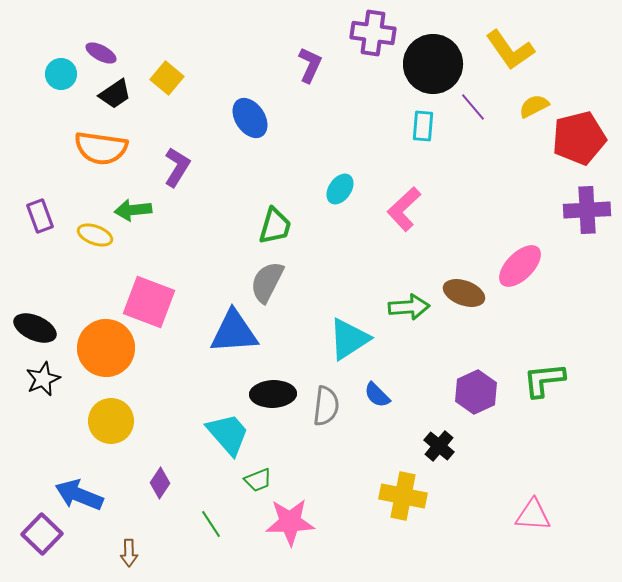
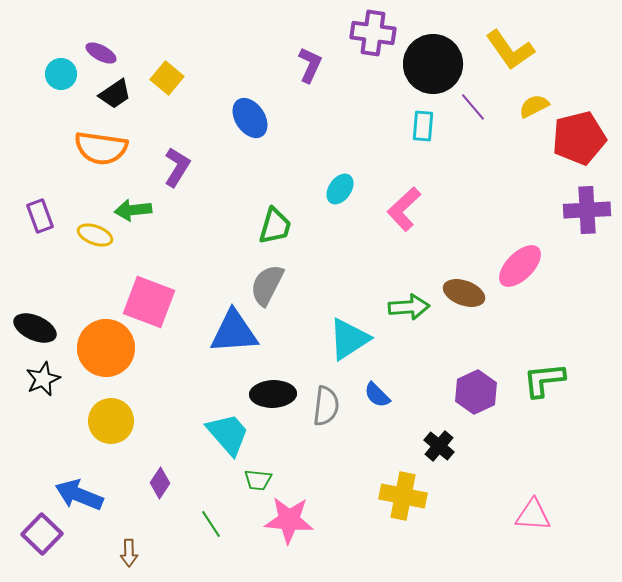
gray semicircle at (267, 282): moved 3 px down
green trapezoid at (258, 480): rotated 28 degrees clockwise
pink star at (290, 522): moved 1 px left, 2 px up; rotated 6 degrees clockwise
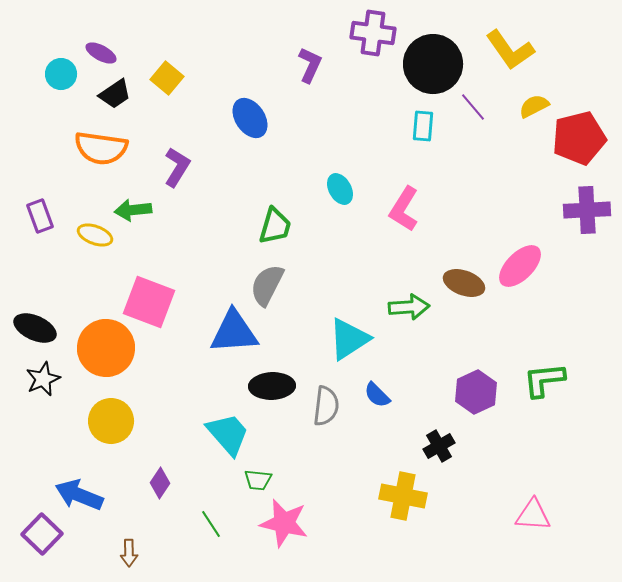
cyan ellipse at (340, 189): rotated 64 degrees counterclockwise
pink L-shape at (404, 209): rotated 15 degrees counterclockwise
brown ellipse at (464, 293): moved 10 px up
black ellipse at (273, 394): moved 1 px left, 8 px up
black cross at (439, 446): rotated 20 degrees clockwise
pink star at (289, 520): moved 5 px left, 3 px down; rotated 9 degrees clockwise
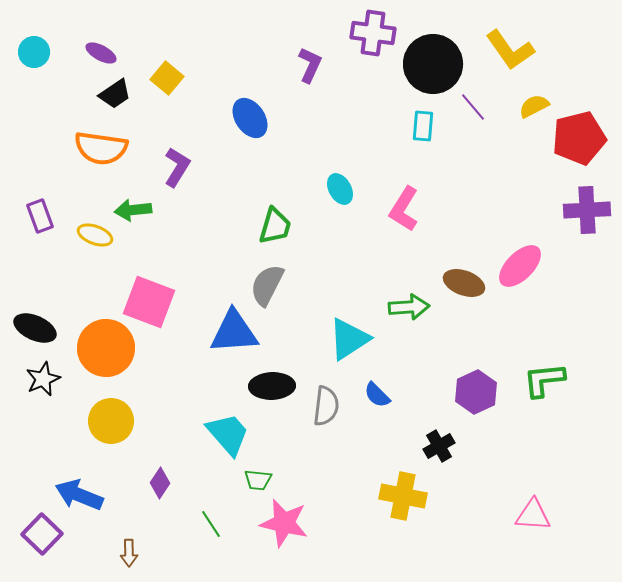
cyan circle at (61, 74): moved 27 px left, 22 px up
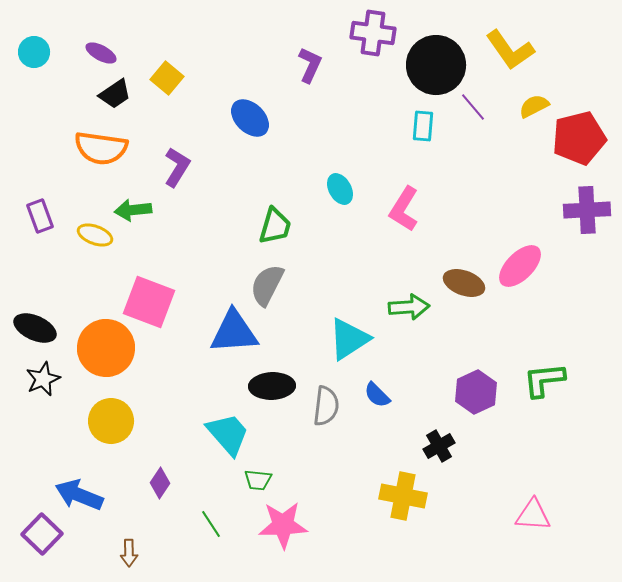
black circle at (433, 64): moved 3 px right, 1 px down
blue ellipse at (250, 118): rotated 12 degrees counterclockwise
pink star at (284, 523): moved 1 px left, 2 px down; rotated 15 degrees counterclockwise
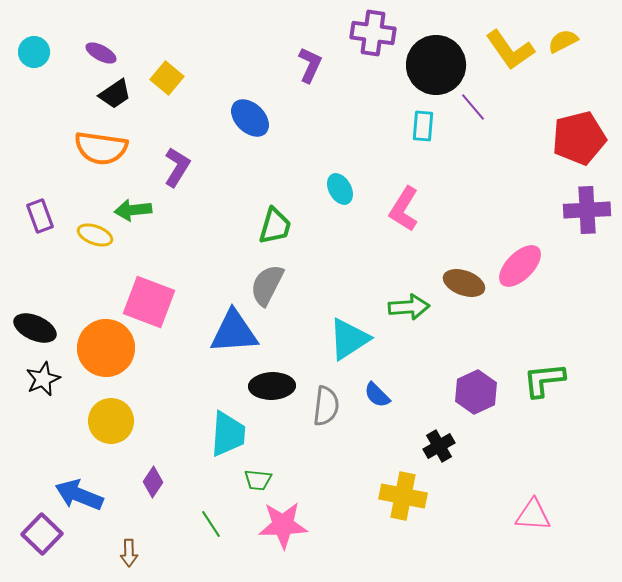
yellow semicircle at (534, 106): moved 29 px right, 65 px up
cyan trapezoid at (228, 434): rotated 45 degrees clockwise
purple diamond at (160, 483): moved 7 px left, 1 px up
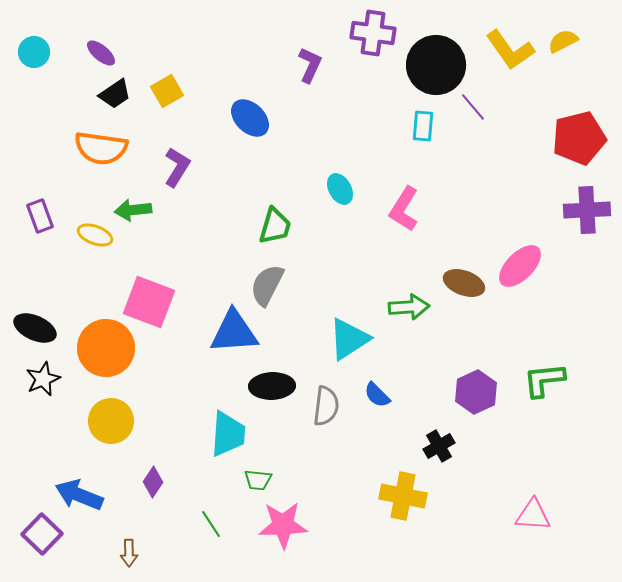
purple ellipse at (101, 53): rotated 12 degrees clockwise
yellow square at (167, 78): moved 13 px down; rotated 20 degrees clockwise
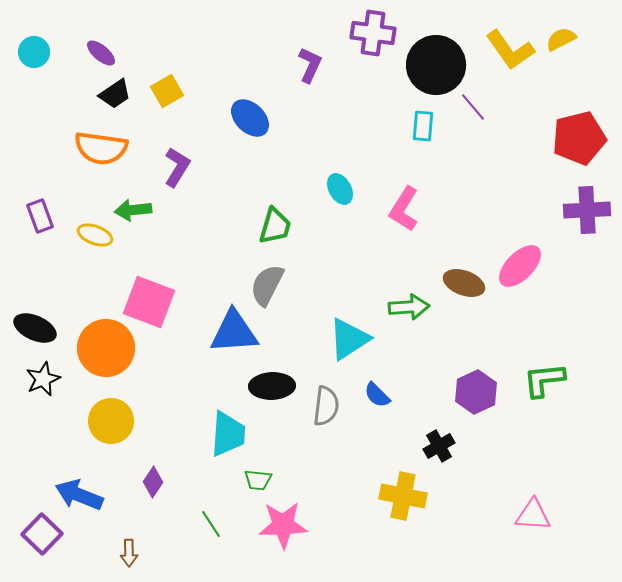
yellow semicircle at (563, 41): moved 2 px left, 2 px up
